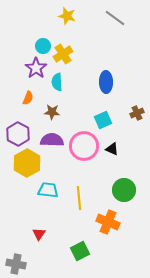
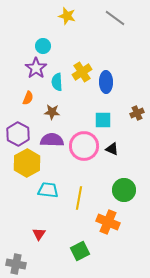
yellow cross: moved 19 px right, 18 px down
cyan square: rotated 24 degrees clockwise
yellow line: rotated 15 degrees clockwise
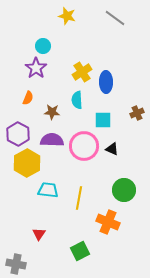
cyan semicircle: moved 20 px right, 18 px down
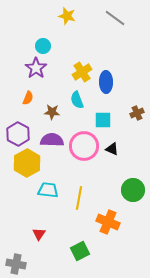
cyan semicircle: rotated 18 degrees counterclockwise
green circle: moved 9 px right
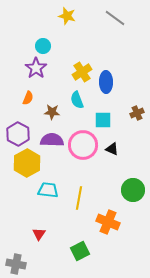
pink circle: moved 1 px left, 1 px up
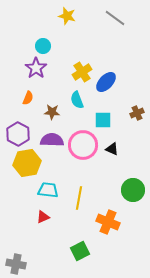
blue ellipse: rotated 45 degrees clockwise
yellow hexagon: rotated 20 degrees clockwise
red triangle: moved 4 px right, 17 px up; rotated 32 degrees clockwise
